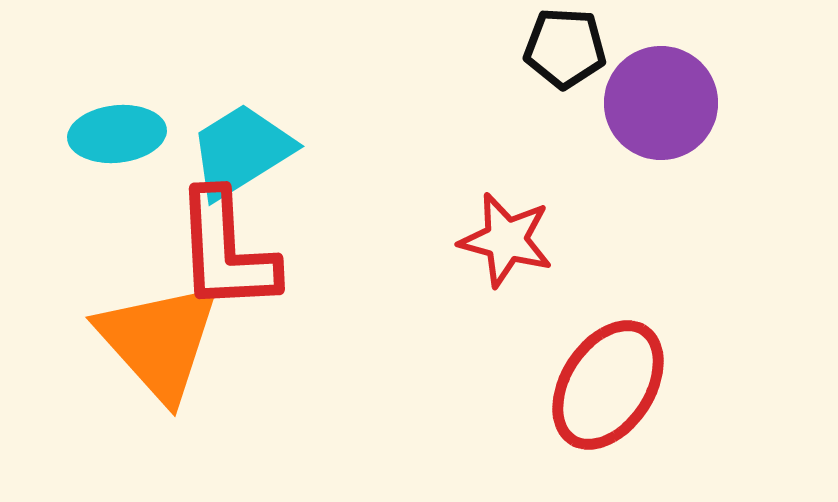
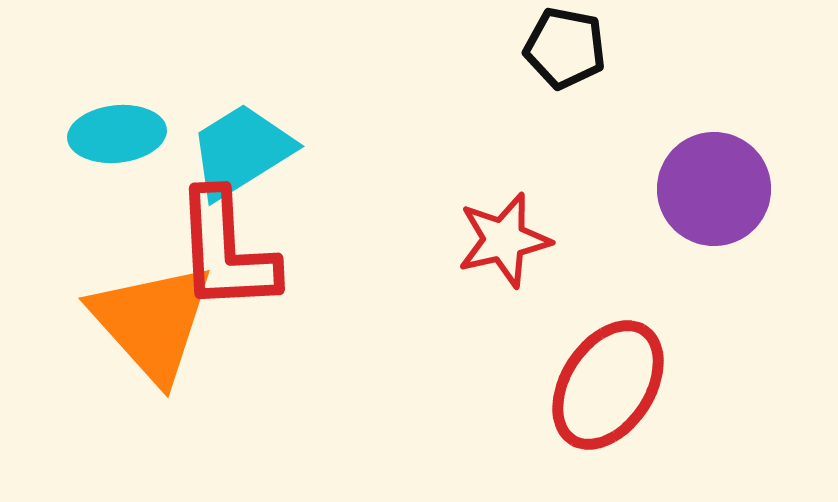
black pentagon: rotated 8 degrees clockwise
purple circle: moved 53 px right, 86 px down
red star: moved 2 px left; rotated 28 degrees counterclockwise
orange triangle: moved 7 px left, 19 px up
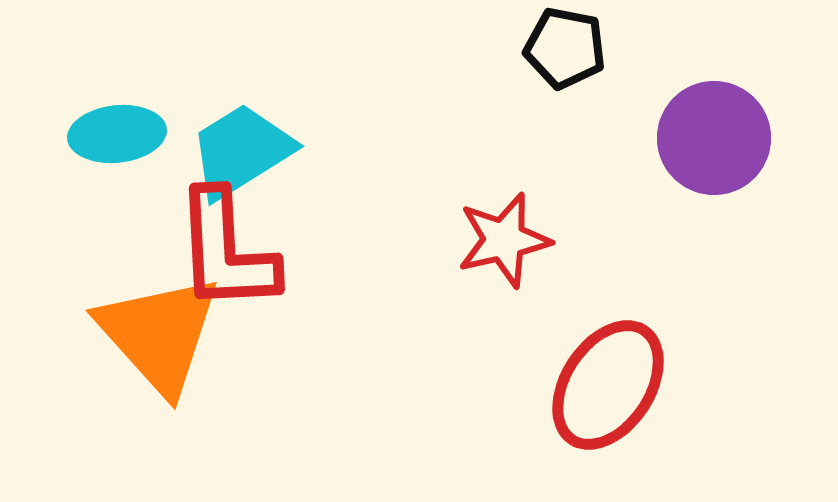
purple circle: moved 51 px up
orange triangle: moved 7 px right, 12 px down
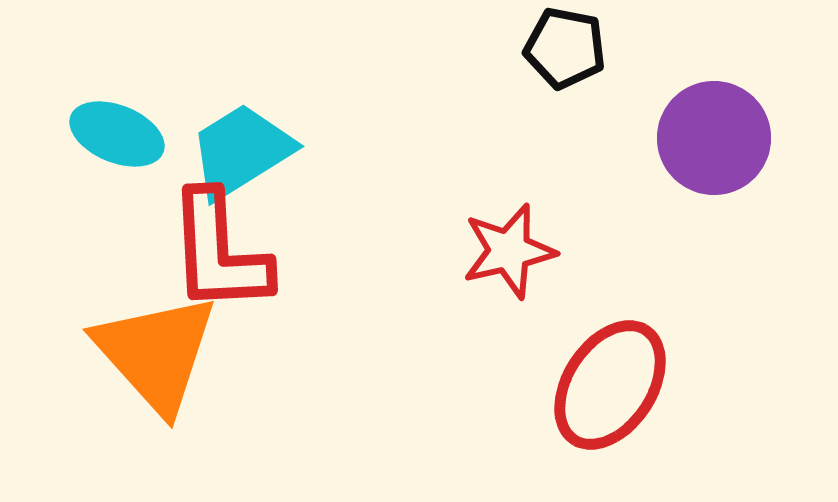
cyan ellipse: rotated 28 degrees clockwise
red star: moved 5 px right, 11 px down
red L-shape: moved 7 px left, 1 px down
orange triangle: moved 3 px left, 19 px down
red ellipse: moved 2 px right
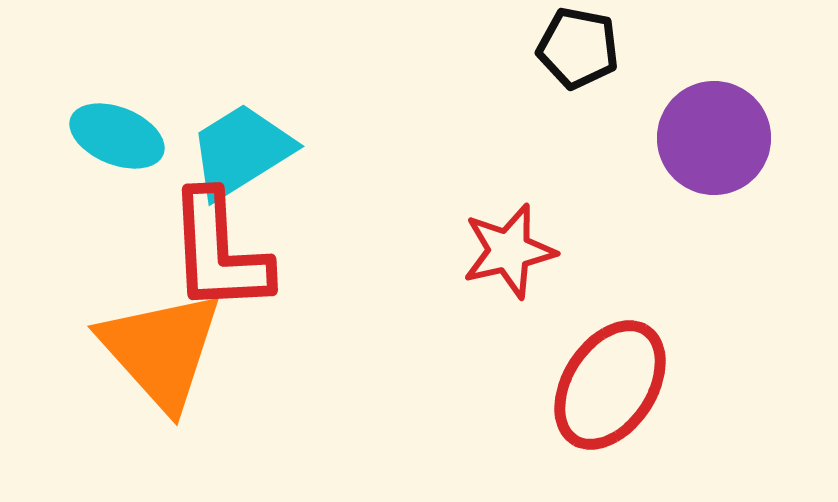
black pentagon: moved 13 px right
cyan ellipse: moved 2 px down
orange triangle: moved 5 px right, 3 px up
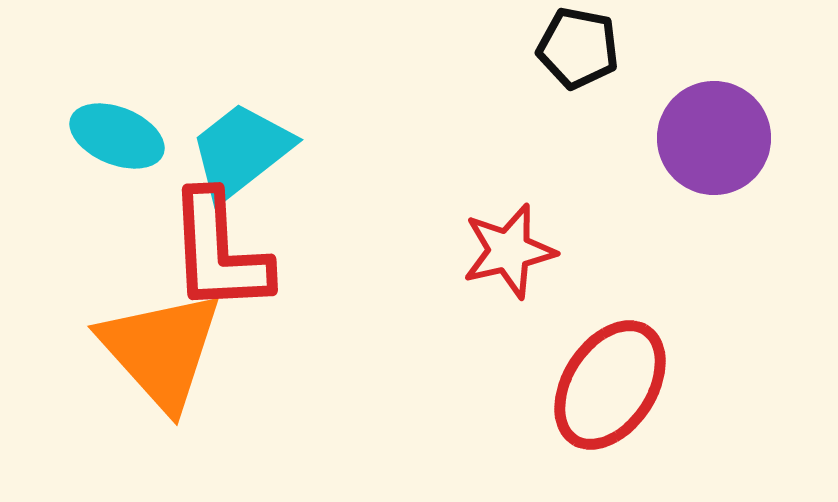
cyan trapezoid: rotated 6 degrees counterclockwise
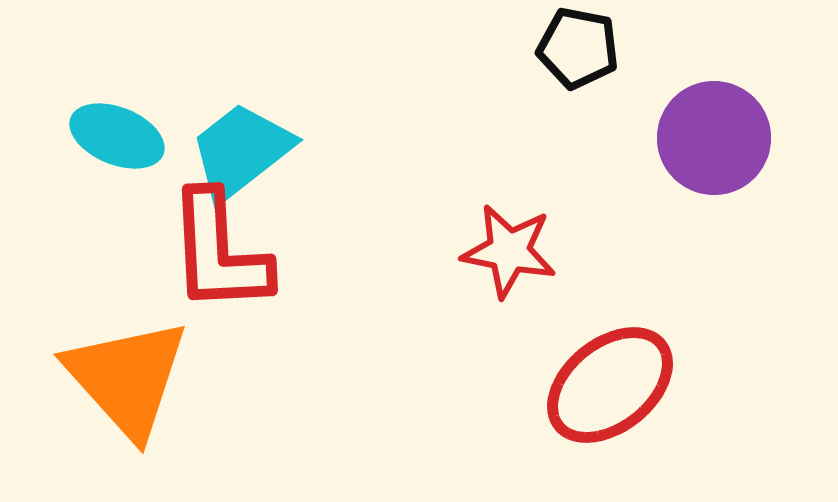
red star: rotated 24 degrees clockwise
orange triangle: moved 34 px left, 28 px down
red ellipse: rotated 18 degrees clockwise
